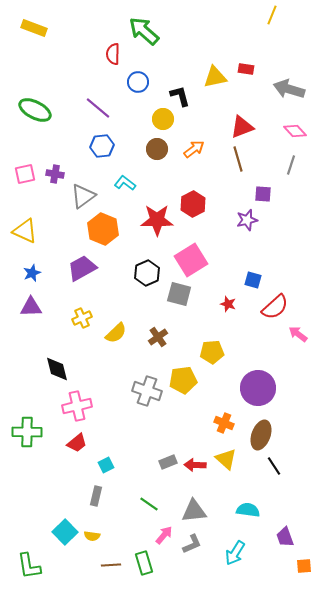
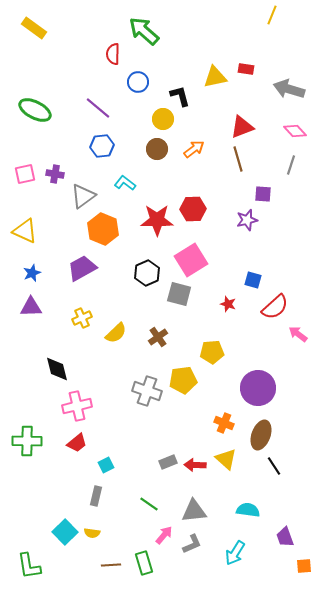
yellow rectangle at (34, 28): rotated 15 degrees clockwise
red hexagon at (193, 204): moved 5 px down; rotated 25 degrees clockwise
green cross at (27, 432): moved 9 px down
yellow semicircle at (92, 536): moved 3 px up
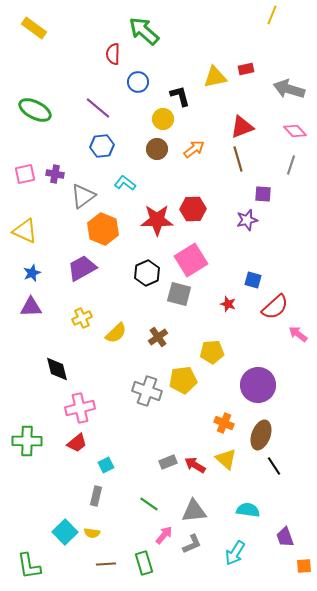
red rectangle at (246, 69): rotated 21 degrees counterclockwise
purple circle at (258, 388): moved 3 px up
pink cross at (77, 406): moved 3 px right, 2 px down
red arrow at (195, 465): rotated 30 degrees clockwise
brown line at (111, 565): moved 5 px left, 1 px up
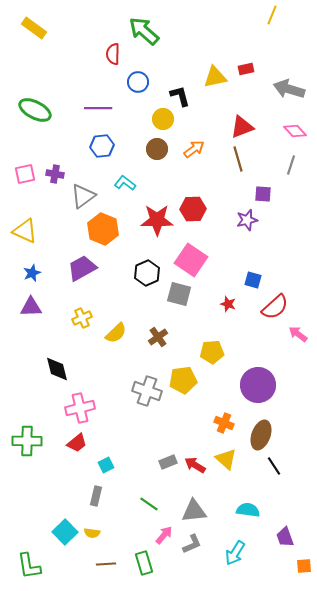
purple line at (98, 108): rotated 40 degrees counterclockwise
pink square at (191, 260): rotated 24 degrees counterclockwise
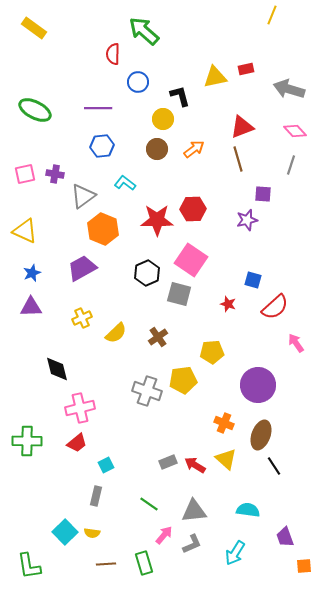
pink arrow at (298, 334): moved 2 px left, 9 px down; rotated 18 degrees clockwise
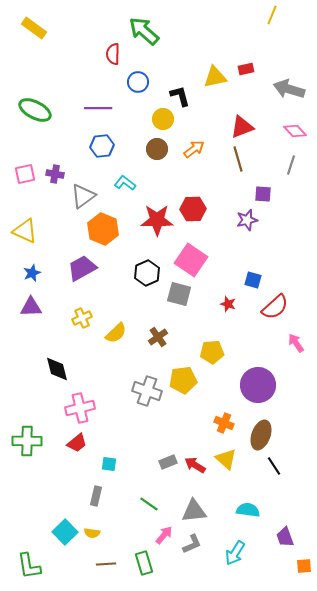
cyan square at (106, 465): moved 3 px right, 1 px up; rotated 35 degrees clockwise
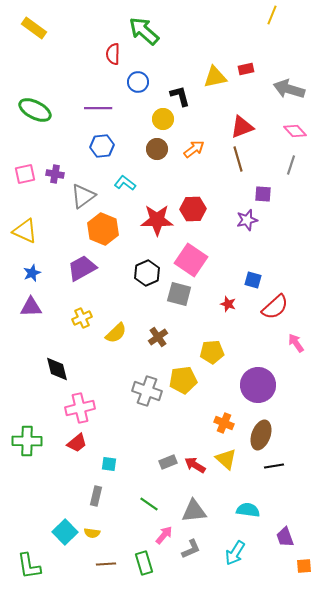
black line at (274, 466): rotated 66 degrees counterclockwise
gray L-shape at (192, 544): moved 1 px left, 5 px down
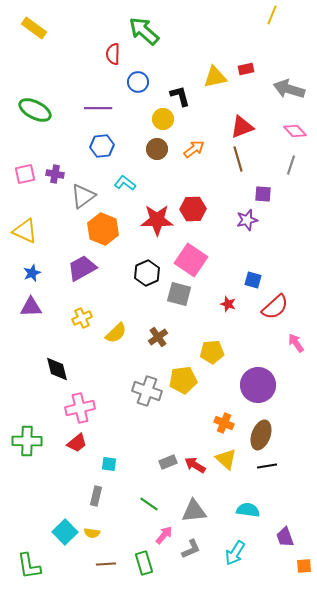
black line at (274, 466): moved 7 px left
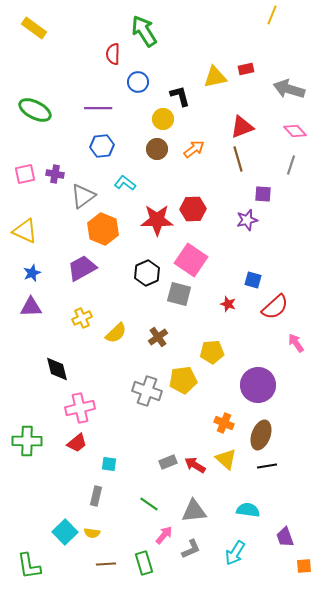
green arrow at (144, 31): rotated 16 degrees clockwise
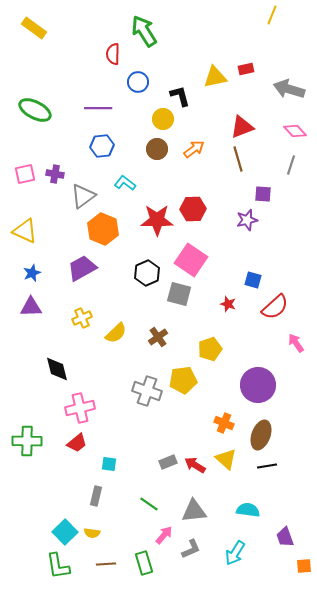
yellow pentagon at (212, 352): moved 2 px left, 3 px up; rotated 15 degrees counterclockwise
green L-shape at (29, 566): moved 29 px right
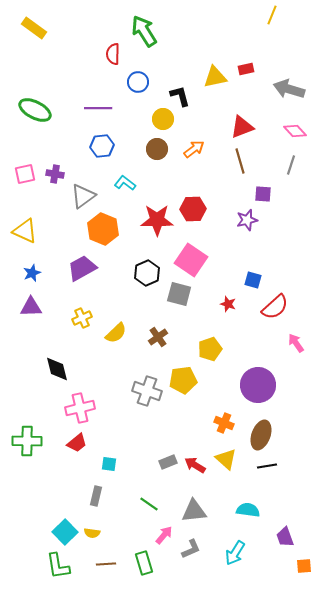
brown line at (238, 159): moved 2 px right, 2 px down
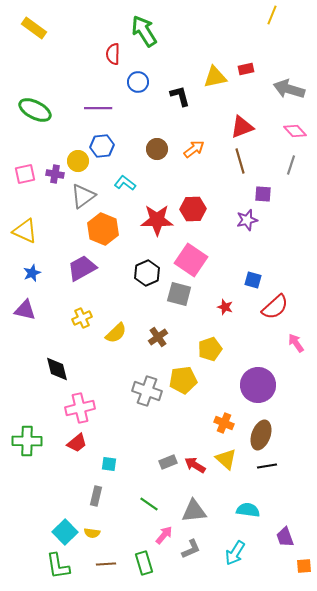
yellow circle at (163, 119): moved 85 px left, 42 px down
red star at (228, 304): moved 3 px left, 3 px down
purple triangle at (31, 307): moved 6 px left, 3 px down; rotated 15 degrees clockwise
